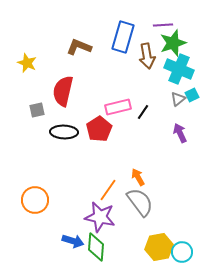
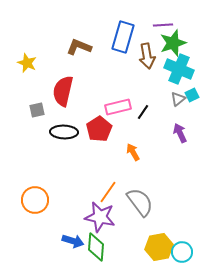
orange arrow: moved 5 px left, 25 px up
orange line: moved 2 px down
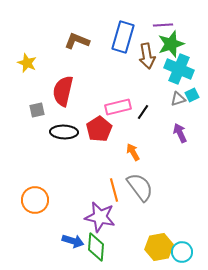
green star: moved 2 px left, 1 px down
brown L-shape: moved 2 px left, 6 px up
gray triangle: rotated 21 degrees clockwise
orange line: moved 6 px right, 2 px up; rotated 50 degrees counterclockwise
gray semicircle: moved 15 px up
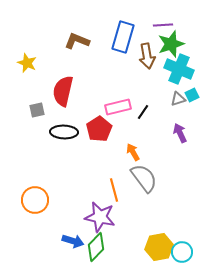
gray semicircle: moved 4 px right, 9 px up
green diamond: rotated 40 degrees clockwise
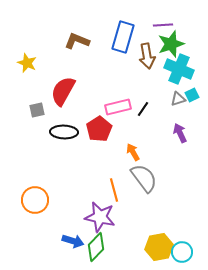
red semicircle: rotated 16 degrees clockwise
black line: moved 3 px up
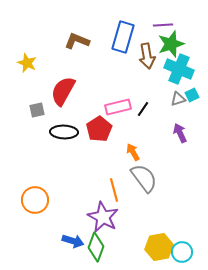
purple star: moved 3 px right; rotated 16 degrees clockwise
green diamond: rotated 24 degrees counterclockwise
